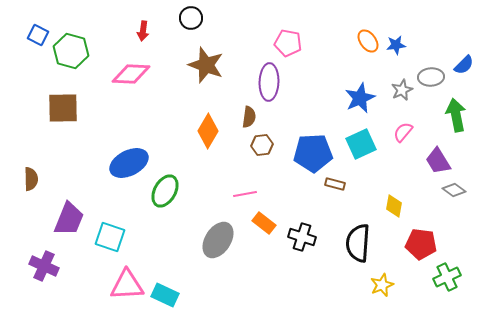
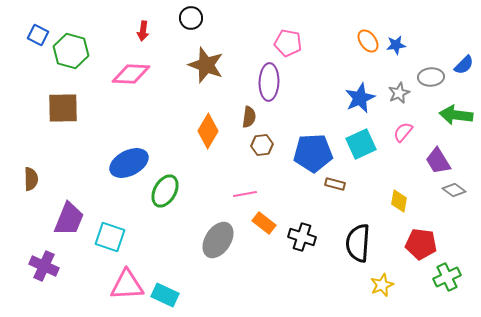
gray star at (402, 90): moved 3 px left, 3 px down
green arrow at (456, 115): rotated 72 degrees counterclockwise
yellow diamond at (394, 206): moved 5 px right, 5 px up
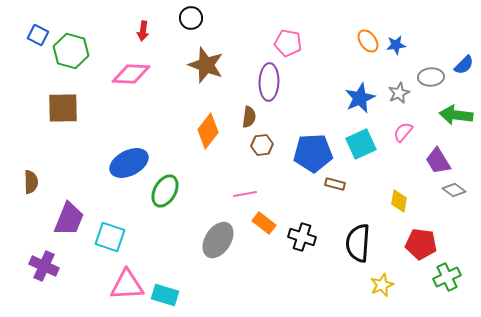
orange diamond at (208, 131): rotated 8 degrees clockwise
brown semicircle at (31, 179): moved 3 px down
cyan rectangle at (165, 295): rotated 8 degrees counterclockwise
